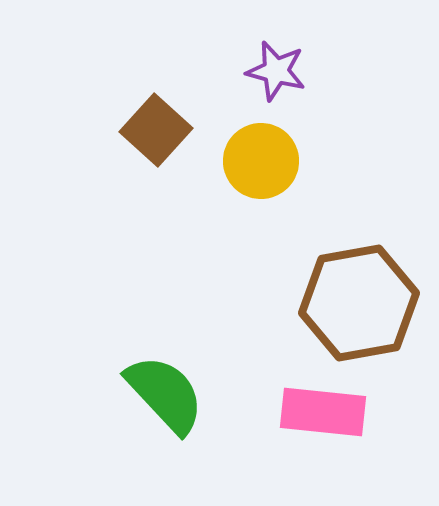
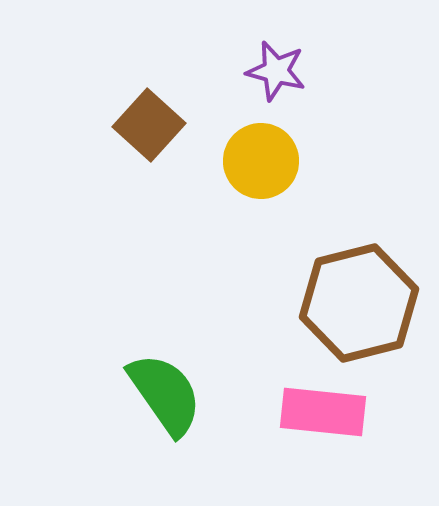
brown square: moved 7 px left, 5 px up
brown hexagon: rotated 4 degrees counterclockwise
green semicircle: rotated 8 degrees clockwise
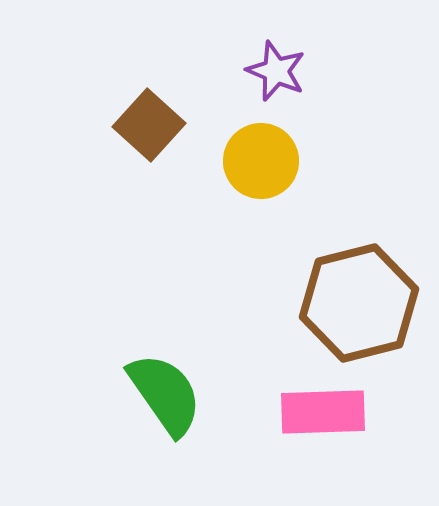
purple star: rotated 8 degrees clockwise
pink rectangle: rotated 8 degrees counterclockwise
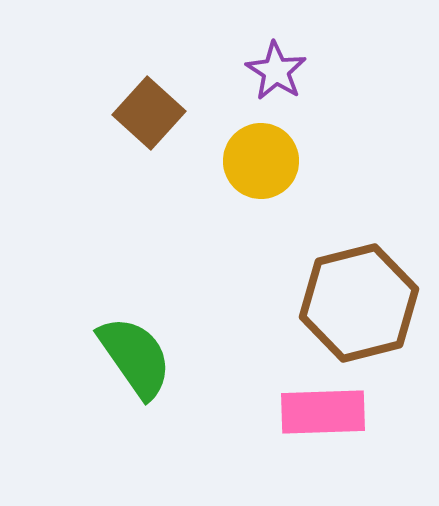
purple star: rotated 10 degrees clockwise
brown square: moved 12 px up
green semicircle: moved 30 px left, 37 px up
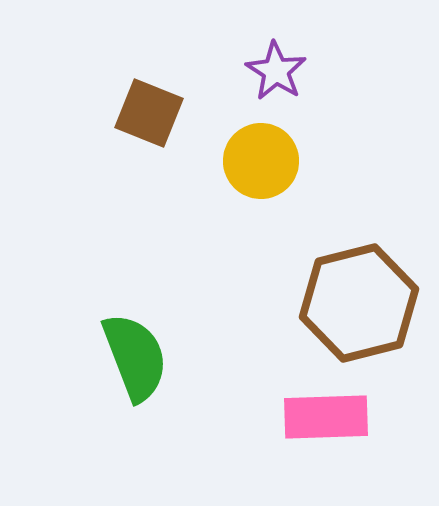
brown square: rotated 20 degrees counterclockwise
green semicircle: rotated 14 degrees clockwise
pink rectangle: moved 3 px right, 5 px down
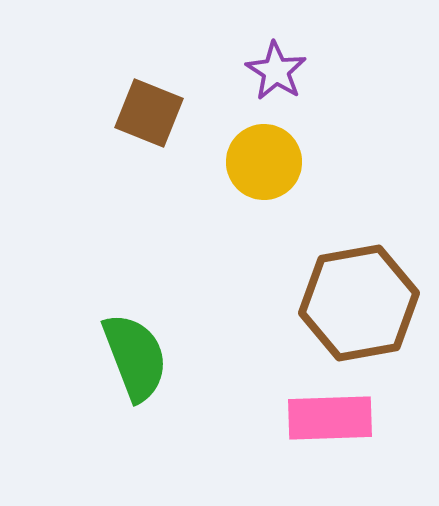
yellow circle: moved 3 px right, 1 px down
brown hexagon: rotated 4 degrees clockwise
pink rectangle: moved 4 px right, 1 px down
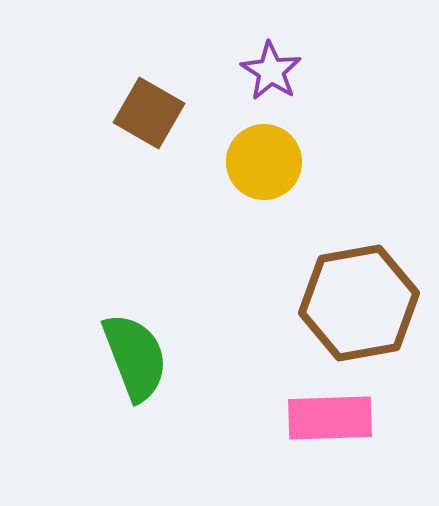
purple star: moved 5 px left
brown square: rotated 8 degrees clockwise
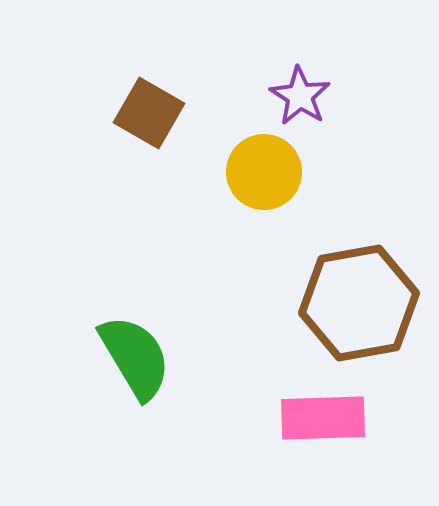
purple star: moved 29 px right, 25 px down
yellow circle: moved 10 px down
green semicircle: rotated 10 degrees counterclockwise
pink rectangle: moved 7 px left
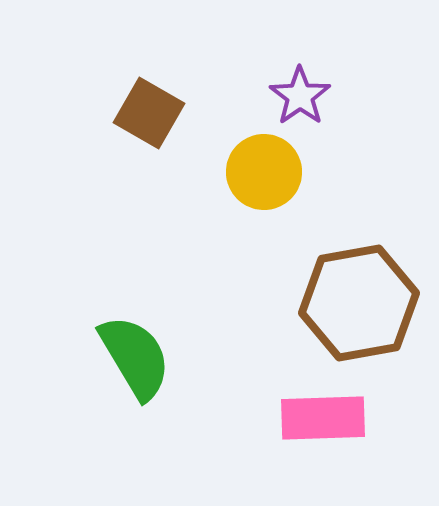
purple star: rotated 4 degrees clockwise
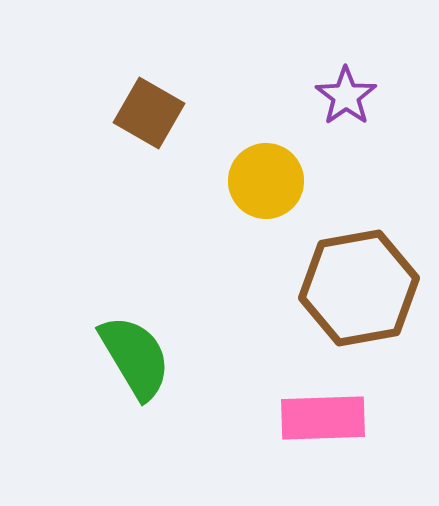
purple star: moved 46 px right
yellow circle: moved 2 px right, 9 px down
brown hexagon: moved 15 px up
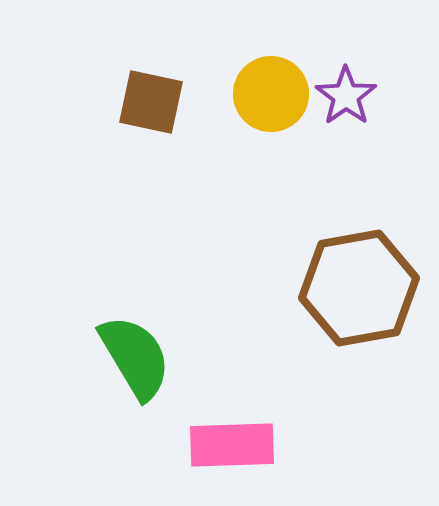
brown square: moved 2 px right, 11 px up; rotated 18 degrees counterclockwise
yellow circle: moved 5 px right, 87 px up
pink rectangle: moved 91 px left, 27 px down
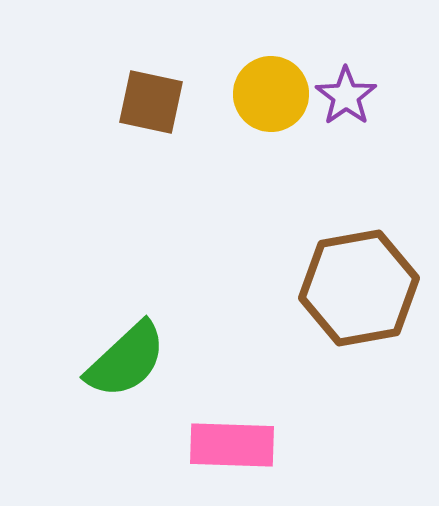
green semicircle: moved 9 px left, 3 px down; rotated 78 degrees clockwise
pink rectangle: rotated 4 degrees clockwise
